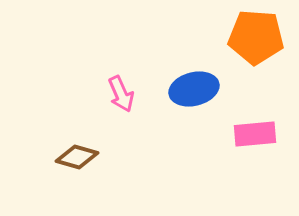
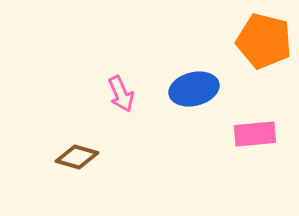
orange pentagon: moved 8 px right, 4 px down; rotated 10 degrees clockwise
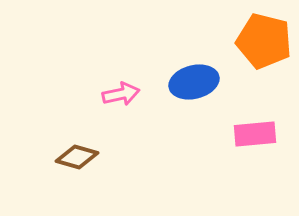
blue ellipse: moved 7 px up
pink arrow: rotated 78 degrees counterclockwise
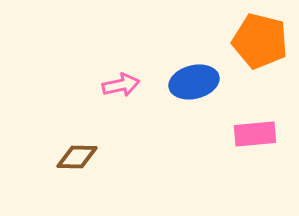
orange pentagon: moved 4 px left
pink arrow: moved 9 px up
brown diamond: rotated 15 degrees counterclockwise
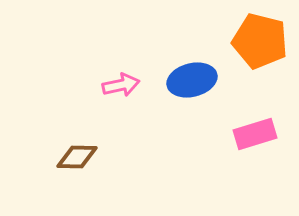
blue ellipse: moved 2 px left, 2 px up
pink rectangle: rotated 12 degrees counterclockwise
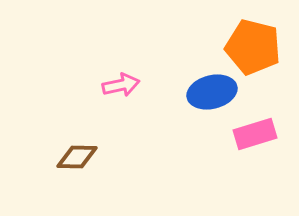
orange pentagon: moved 7 px left, 6 px down
blue ellipse: moved 20 px right, 12 px down
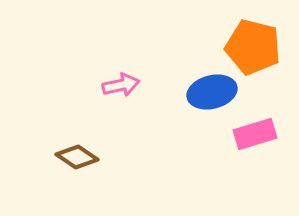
brown diamond: rotated 33 degrees clockwise
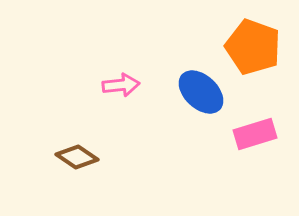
orange pentagon: rotated 6 degrees clockwise
pink arrow: rotated 6 degrees clockwise
blue ellipse: moved 11 px left; rotated 57 degrees clockwise
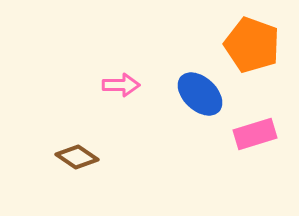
orange pentagon: moved 1 px left, 2 px up
pink arrow: rotated 6 degrees clockwise
blue ellipse: moved 1 px left, 2 px down
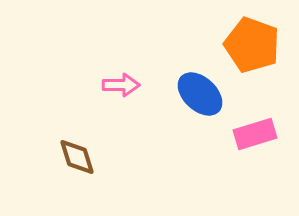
brown diamond: rotated 39 degrees clockwise
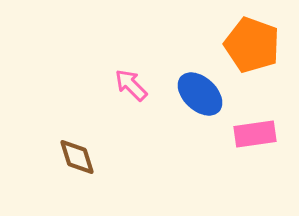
pink arrow: moved 10 px right; rotated 135 degrees counterclockwise
pink rectangle: rotated 9 degrees clockwise
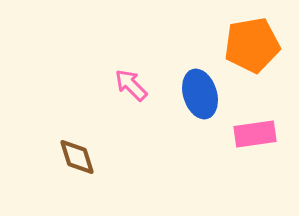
orange pentagon: rotated 30 degrees counterclockwise
blue ellipse: rotated 30 degrees clockwise
